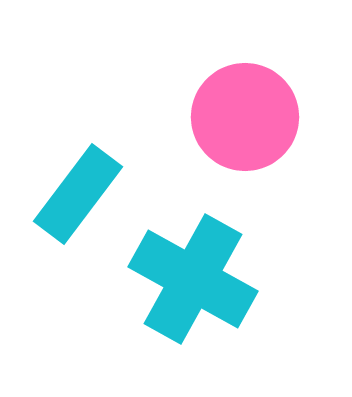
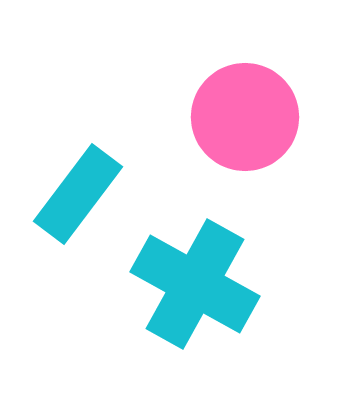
cyan cross: moved 2 px right, 5 px down
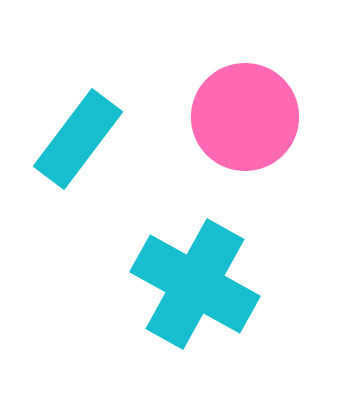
cyan rectangle: moved 55 px up
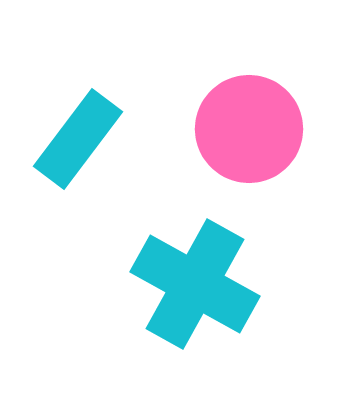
pink circle: moved 4 px right, 12 px down
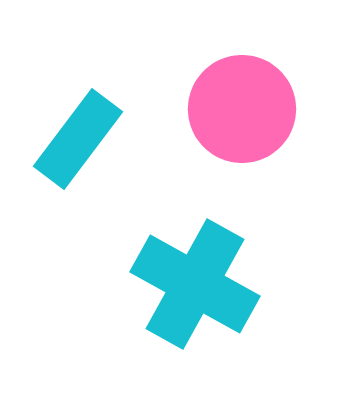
pink circle: moved 7 px left, 20 px up
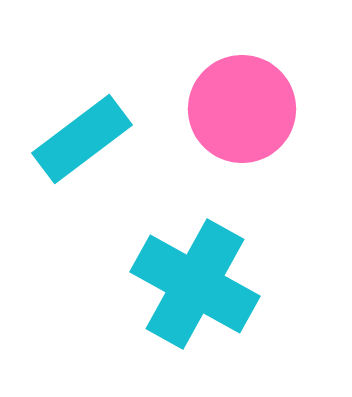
cyan rectangle: moved 4 px right; rotated 16 degrees clockwise
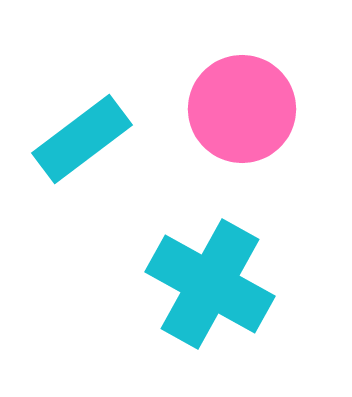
cyan cross: moved 15 px right
